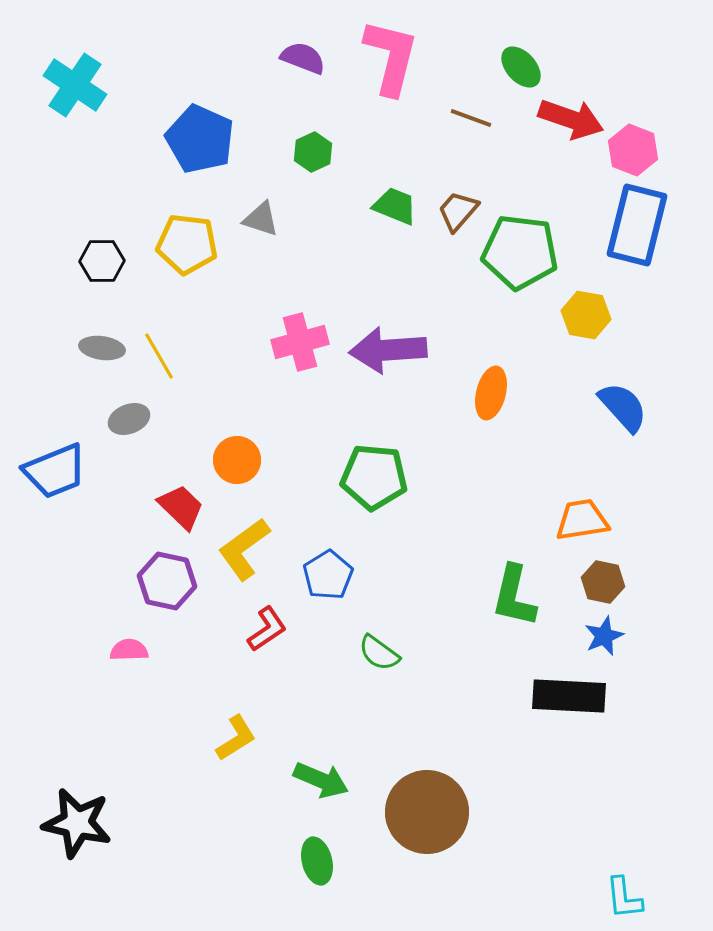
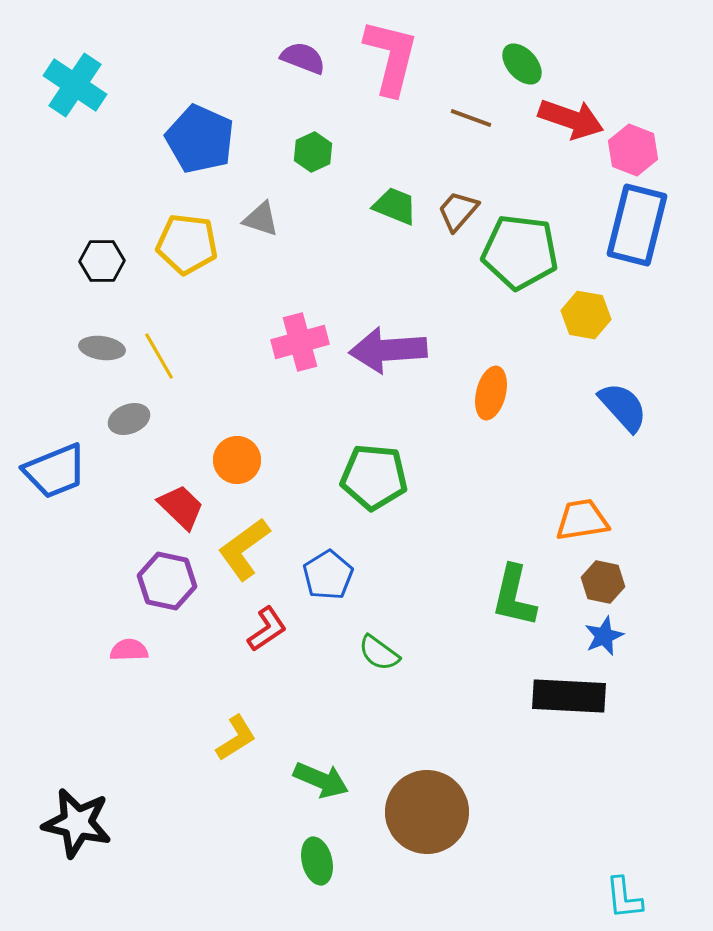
green ellipse at (521, 67): moved 1 px right, 3 px up
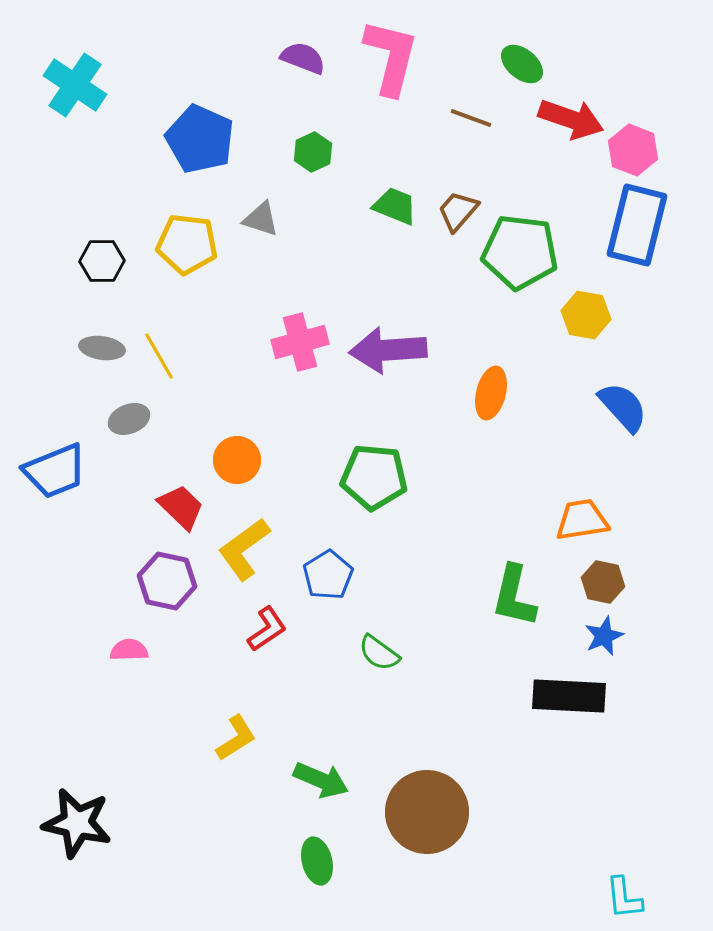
green ellipse at (522, 64): rotated 9 degrees counterclockwise
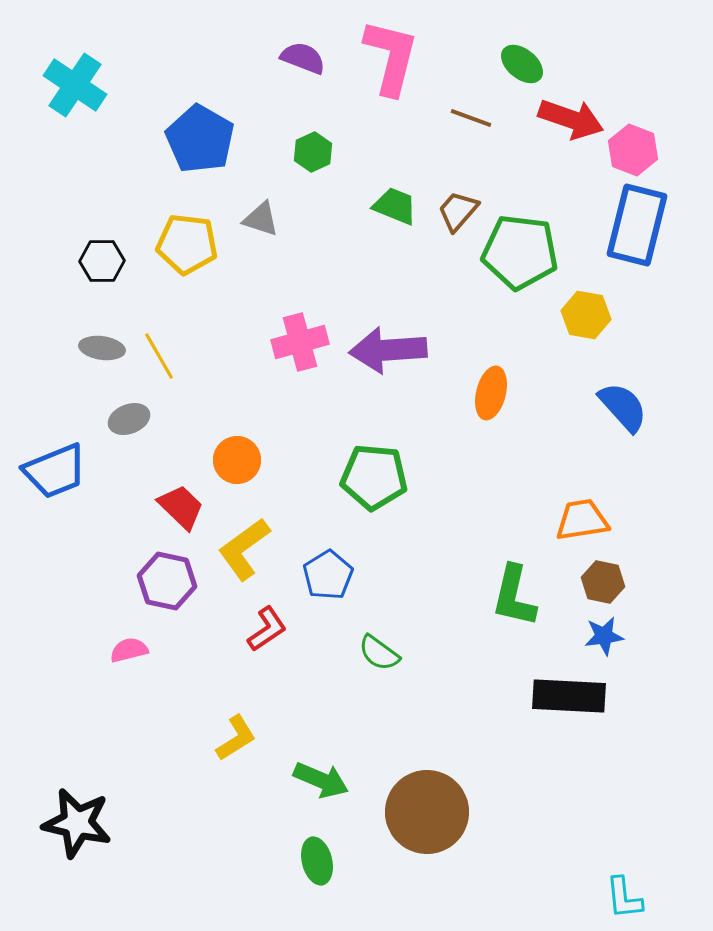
blue pentagon at (200, 139): rotated 6 degrees clockwise
blue star at (604, 636): rotated 15 degrees clockwise
pink semicircle at (129, 650): rotated 12 degrees counterclockwise
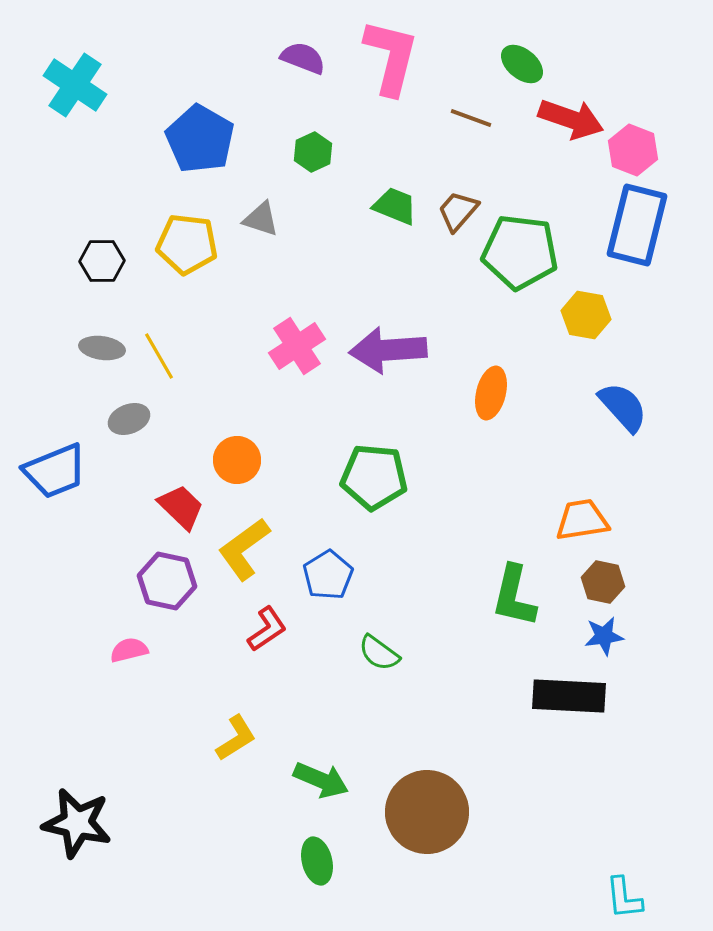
pink cross at (300, 342): moved 3 px left, 4 px down; rotated 18 degrees counterclockwise
